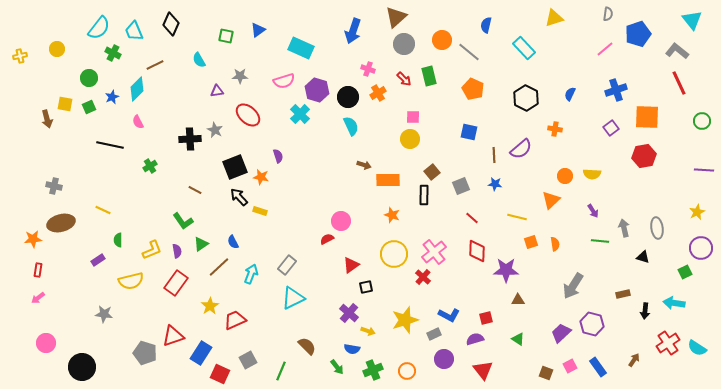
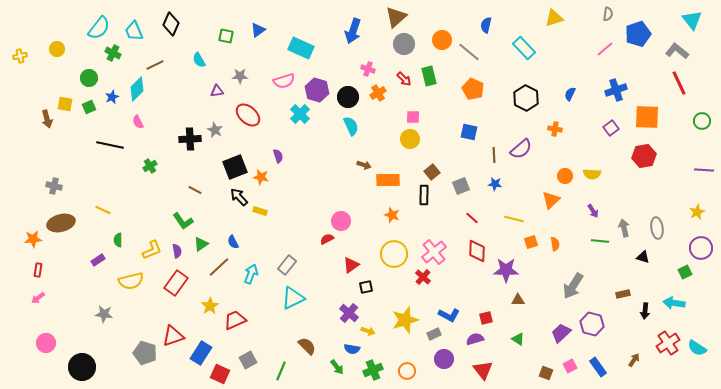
yellow line at (517, 217): moved 3 px left, 2 px down
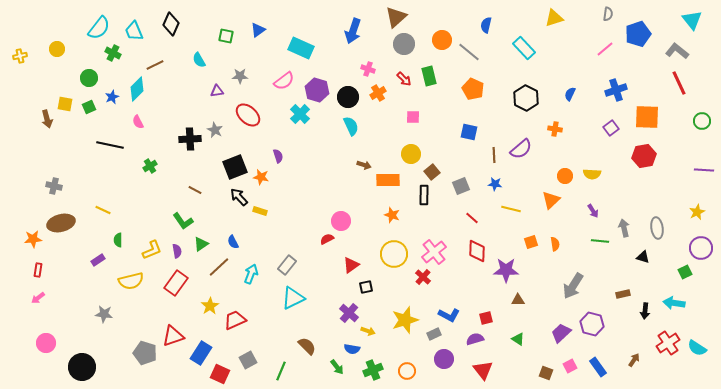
pink semicircle at (284, 81): rotated 20 degrees counterclockwise
yellow circle at (410, 139): moved 1 px right, 15 px down
yellow line at (514, 219): moved 3 px left, 10 px up
